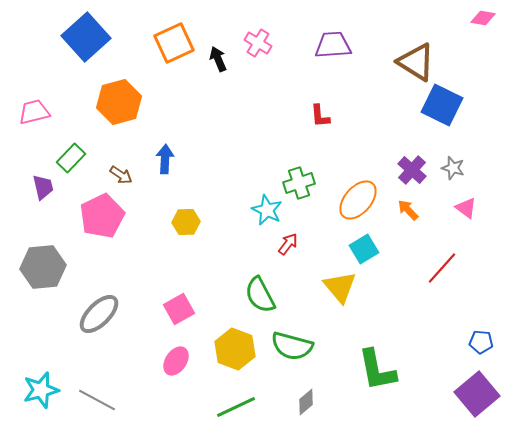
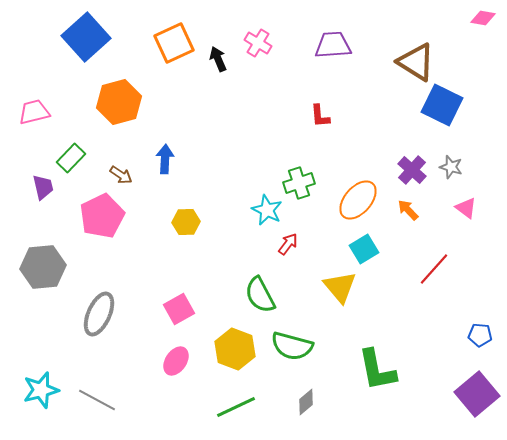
gray star at (453, 168): moved 2 px left, 1 px up
red line at (442, 268): moved 8 px left, 1 px down
gray ellipse at (99, 314): rotated 21 degrees counterclockwise
blue pentagon at (481, 342): moved 1 px left, 7 px up
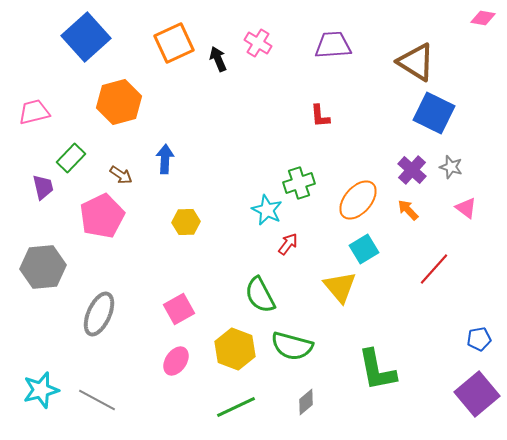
blue square at (442, 105): moved 8 px left, 8 px down
blue pentagon at (480, 335): moved 1 px left, 4 px down; rotated 15 degrees counterclockwise
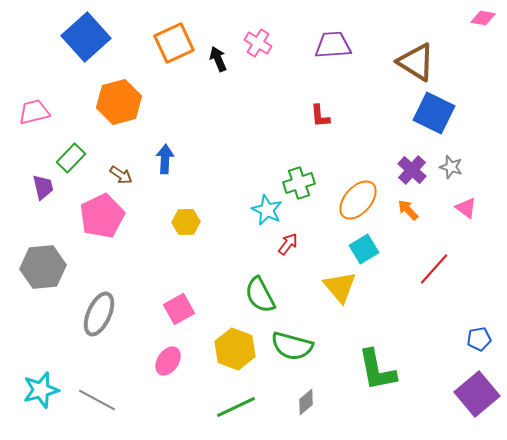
pink ellipse at (176, 361): moved 8 px left
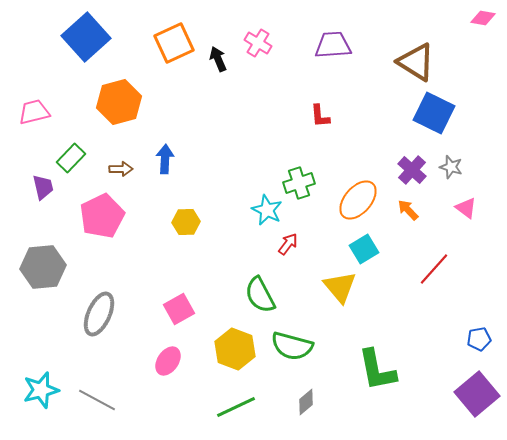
brown arrow at (121, 175): moved 6 px up; rotated 35 degrees counterclockwise
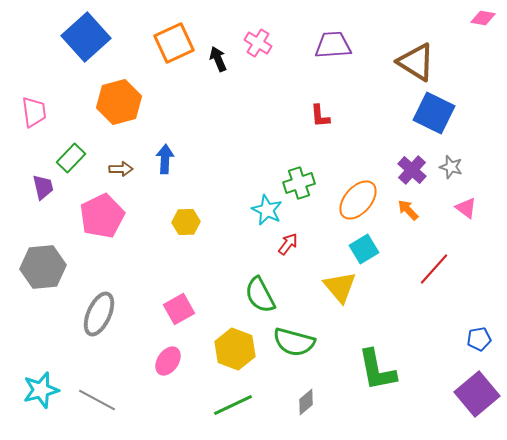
pink trapezoid at (34, 112): rotated 96 degrees clockwise
green semicircle at (292, 346): moved 2 px right, 4 px up
green line at (236, 407): moved 3 px left, 2 px up
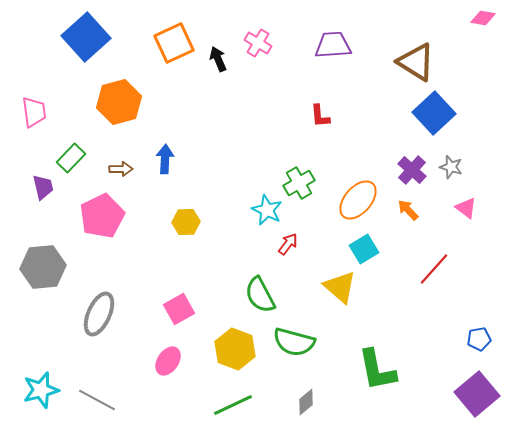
blue square at (434, 113): rotated 21 degrees clockwise
green cross at (299, 183): rotated 12 degrees counterclockwise
yellow triangle at (340, 287): rotated 9 degrees counterclockwise
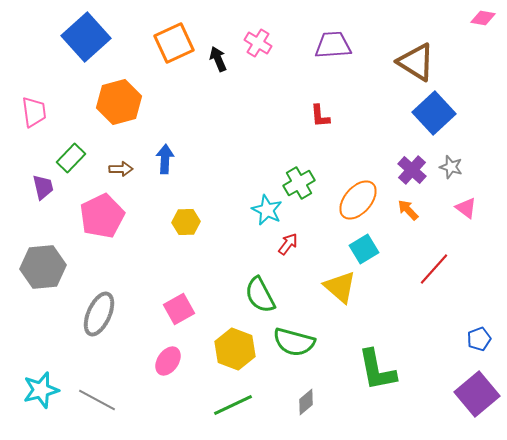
blue pentagon at (479, 339): rotated 10 degrees counterclockwise
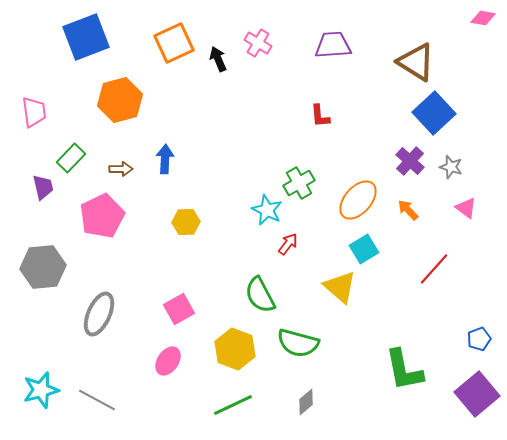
blue square at (86, 37): rotated 21 degrees clockwise
orange hexagon at (119, 102): moved 1 px right, 2 px up
purple cross at (412, 170): moved 2 px left, 9 px up
green semicircle at (294, 342): moved 4 px right, 1 px down
green L-shape at (377, 370): moved 27 px right
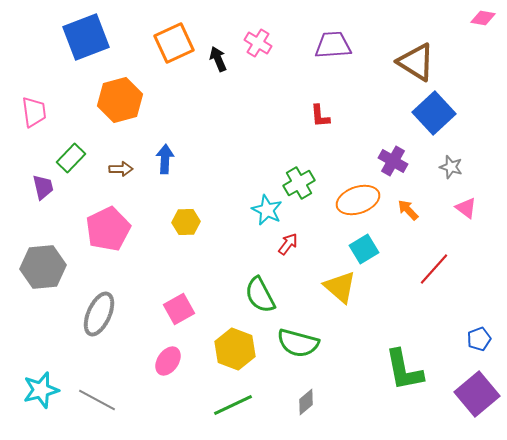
purple cross at (410, 161): moved 17 px left; rotated 12 degrees counterclockwise
orange ellipse at (358, 200): rotated 30 degrees clockwise
pink pentagon at (102, 216): moved 6 px right, 13 px down
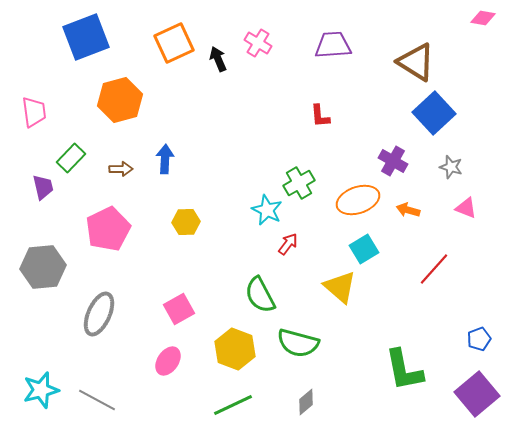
pink triangle at (466, 208): rotated 15 degrees counterclockwise
orange arrow at (408, 210): rotated 30 degrees counterclockwise
